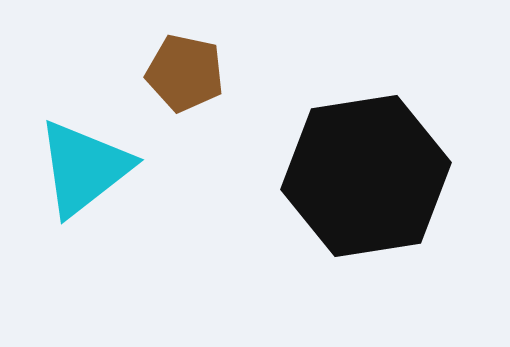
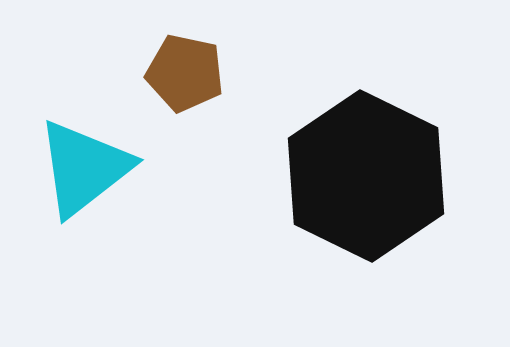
black hexagon: rotated 25 degrees counterclockwise
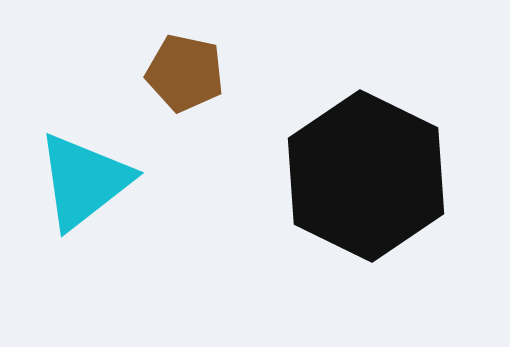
cyan triangle: moved 13 px down
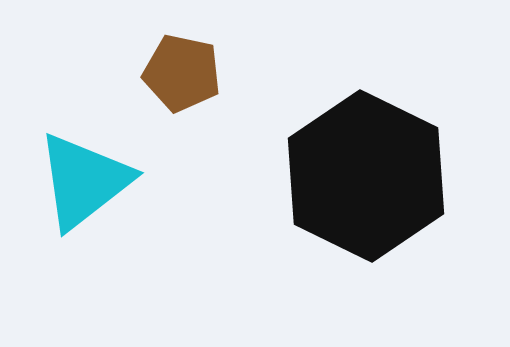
brown pentagon: moved 3 px left
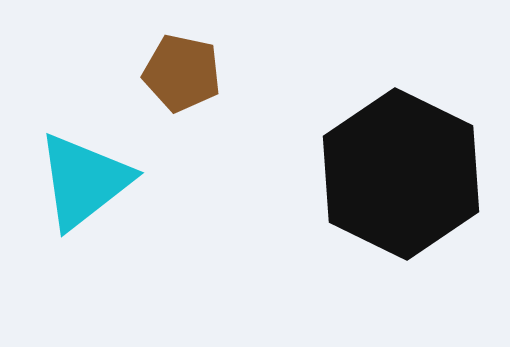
black hexagon: moved 35 px right, 2 px up
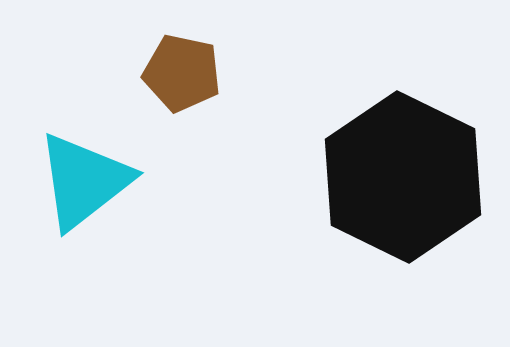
black hexagon: moved 2 px right, 3 px down
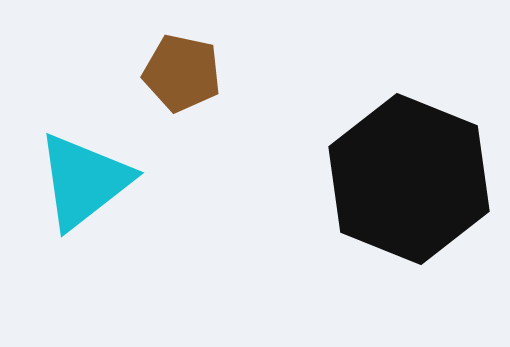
black hexagon: moved 6 px right, 2 px down; rotated 4 degrees counterclockwise
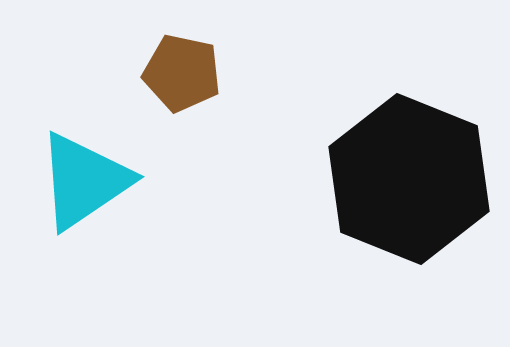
cyan triangle: rotated 4 degrees clockwise
